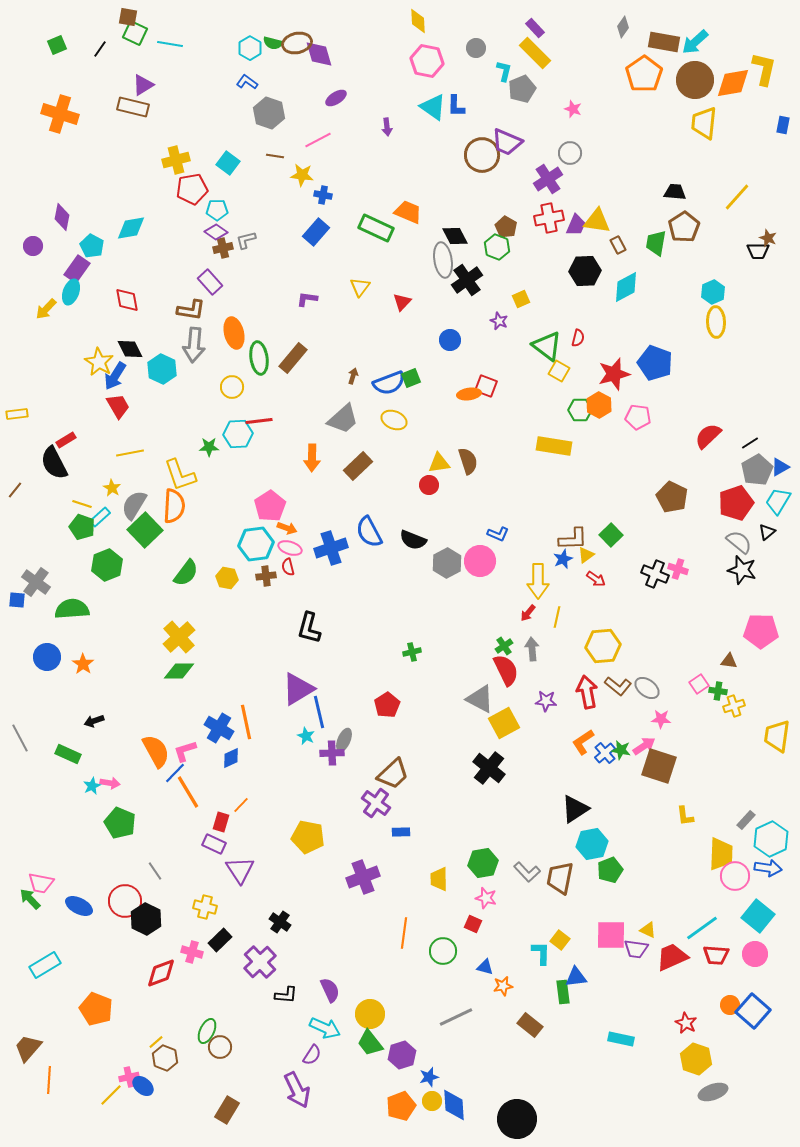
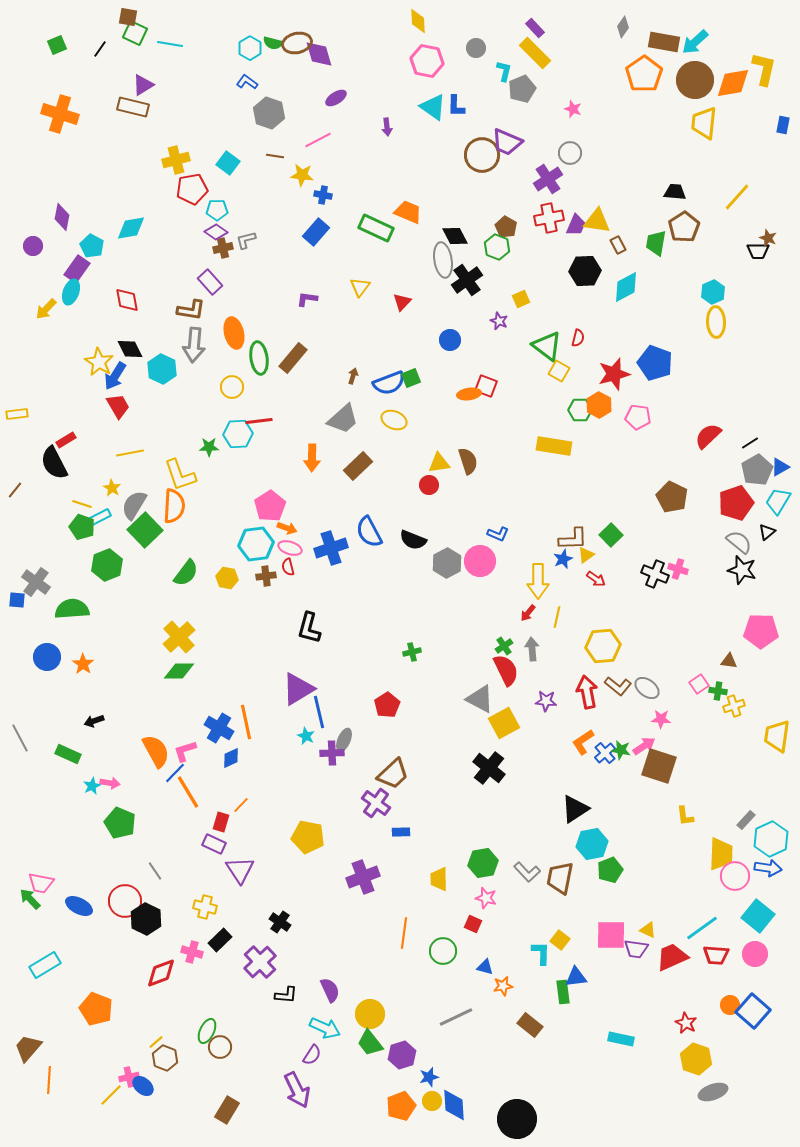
cyan rectangle at (100, 517): rotated 15 degrees clockwise
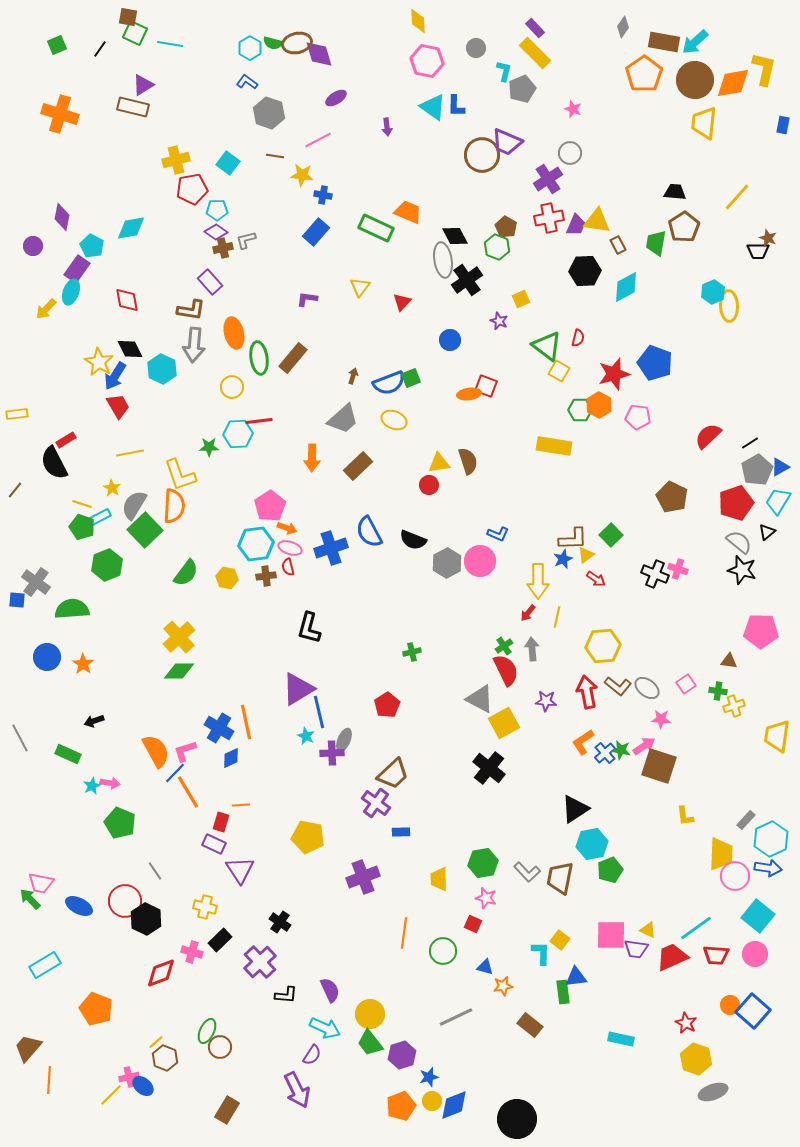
yellow ellipse at (716, 322): moved 13 px right, 16 px up
pink square at (699, 684): moved 13 px left
orange line at (241, 805): rotated 42 degrees clockwise
cyan line at (702, 928): moved 6 px left
blue diamond at (454, 1105): rotated 72 degrees clockwise
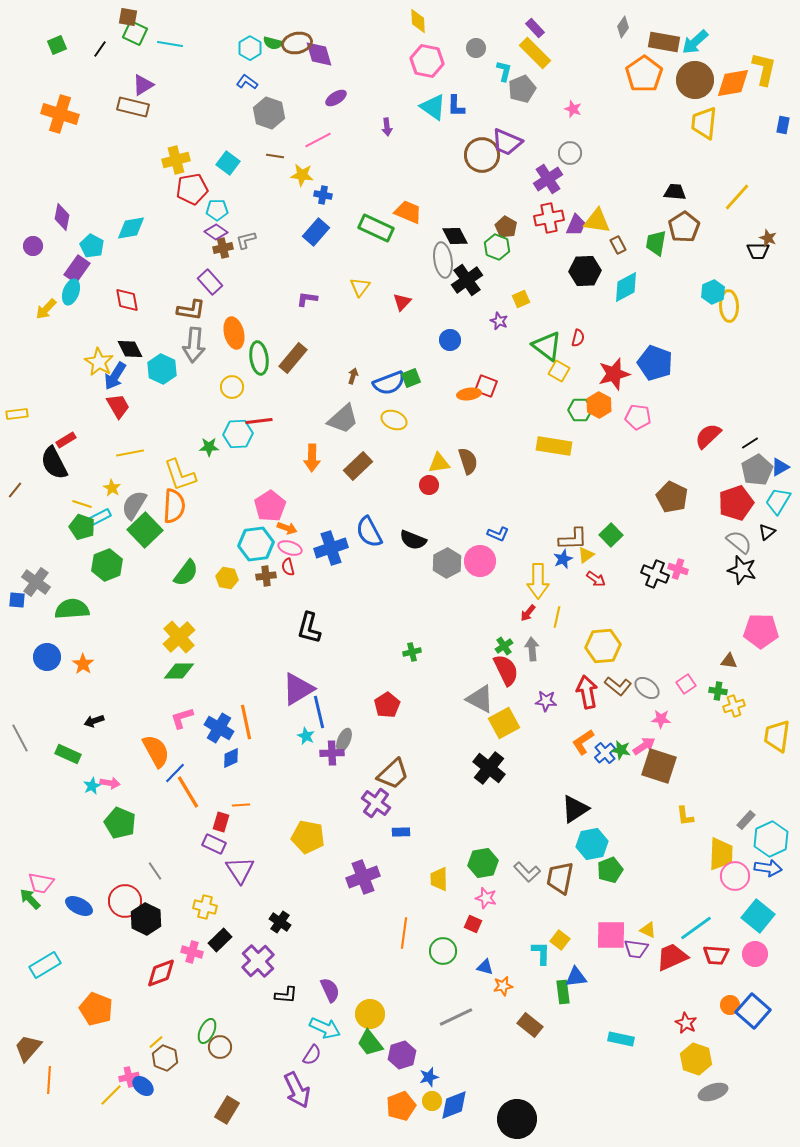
pink L-shape at (185, 751): moved 3 px left, 33 px up
purple cross at (260, 962): moved 2 px left, 1 px up
